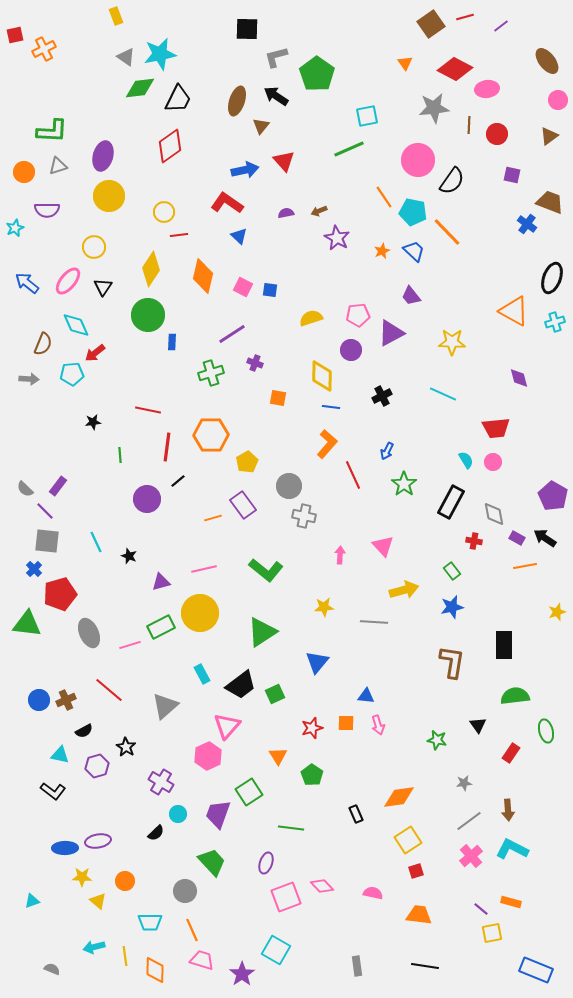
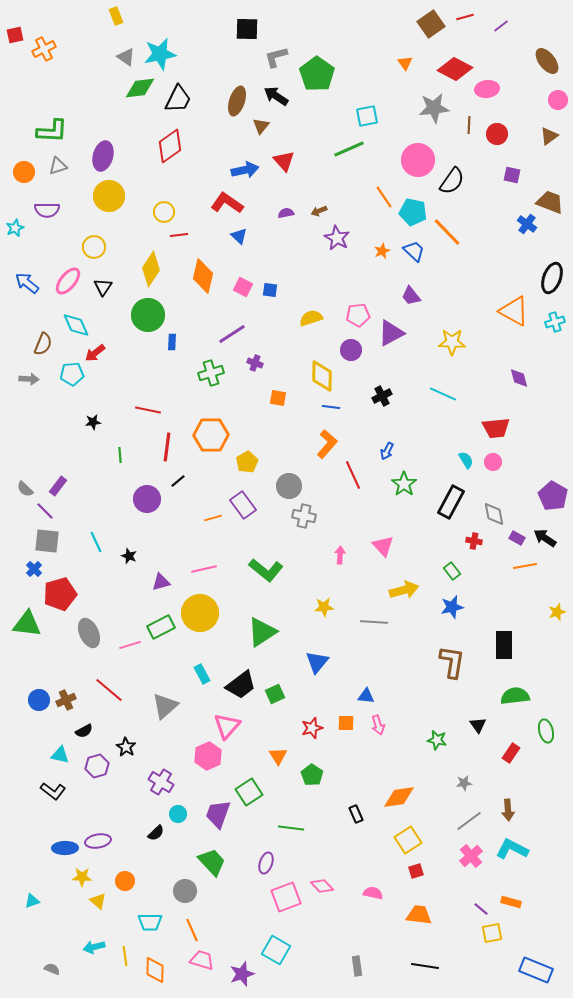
purple star at (242, 974): rotated 15 degrees clockwise
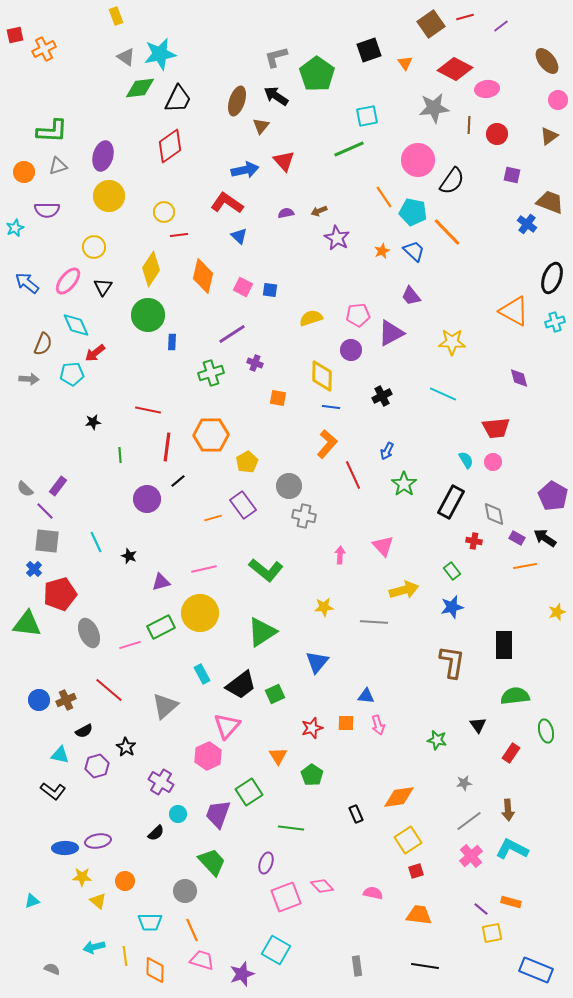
black square at (247, 29): moved 122 px right, 21 px down; rotated 20 degrees counterclockwise
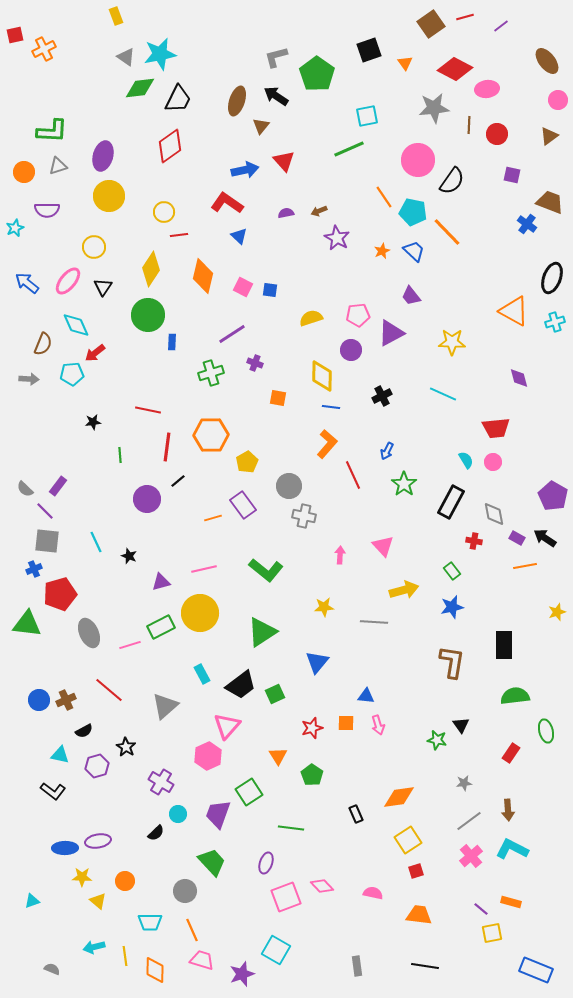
blue cross at (34, 569): rotated 21 degrees clockwise
black triangle at (478, 725): moved 17 px left
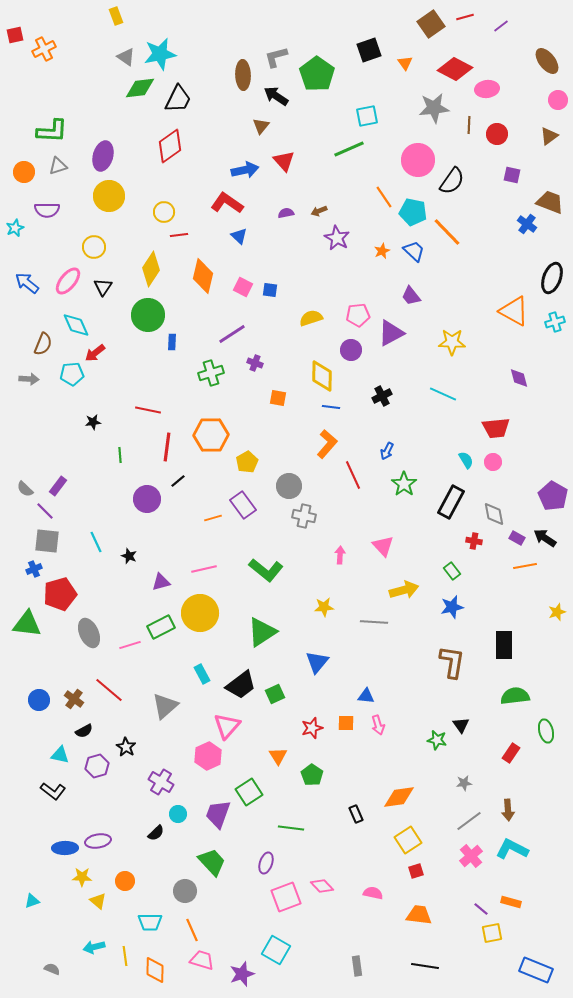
brown ellipse at (237, 101): moved 6 px right, 26 px up; rotated 20 degrees counterclockwise
brown cross at (66, 700): moved 8 px right, 1 px up; rotated 30 degrees counterclockwise
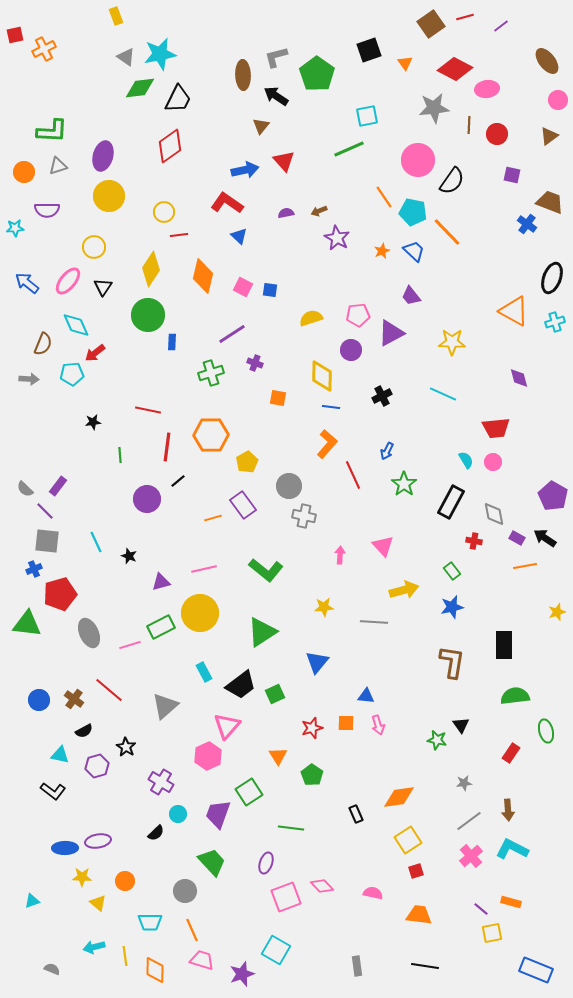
cyan star at (15, 228): rotated 18 degrees clockwise
cyan rectangle at (202, 674): moved 2 px right, 2 px up
yellow triangle at (98, 901): moved 2 px down
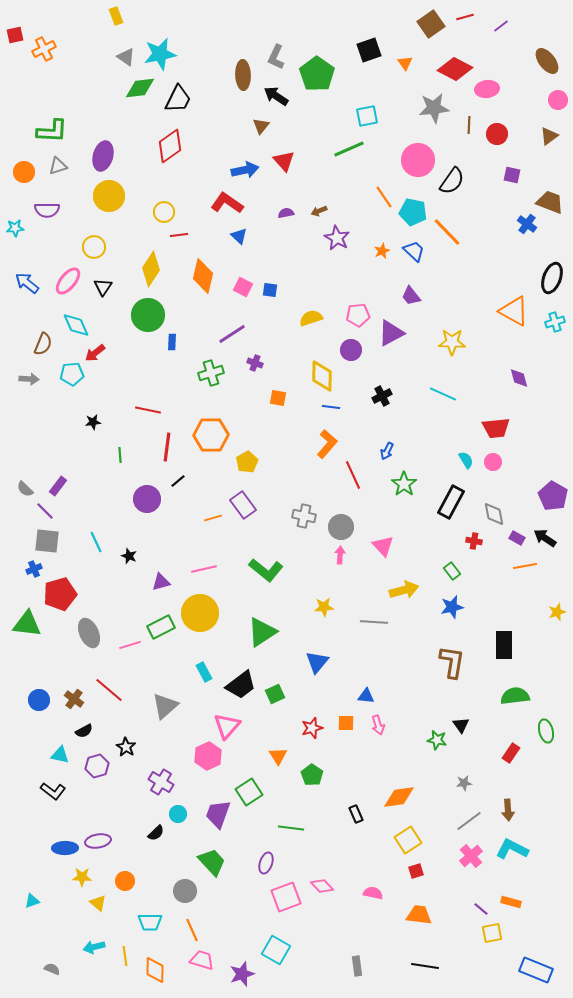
gray L-shape at (276, 57): rotated 50 degrees counterclockwise
gray circle at (289, 486): moved 52 px right, 41 px down
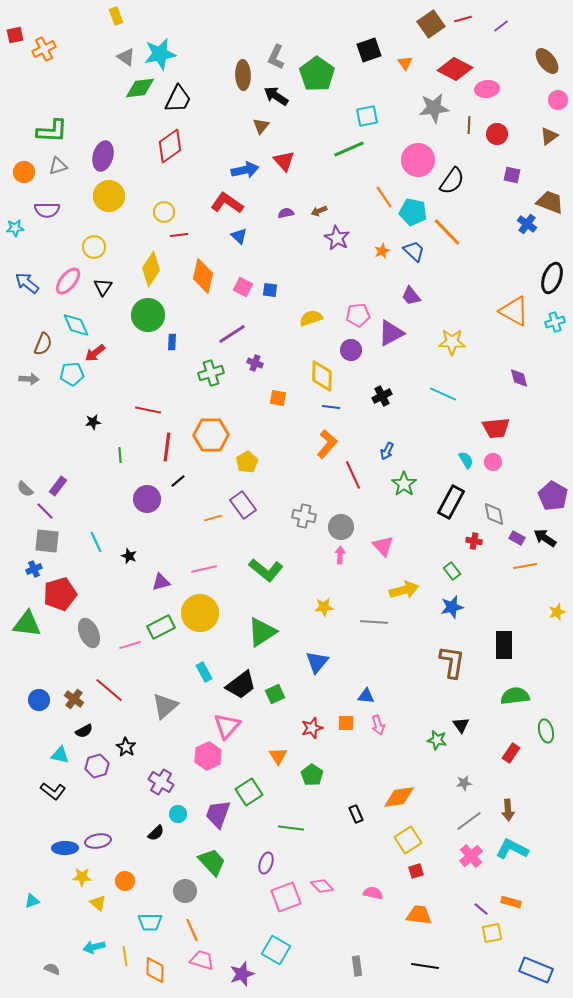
red line at (465, 17): moved 2 px left, 2 px down
